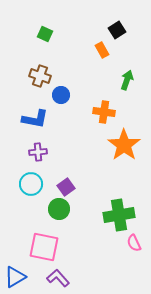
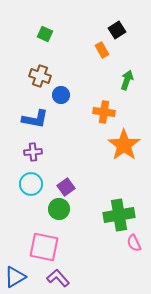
purple cross: moved 5 px left
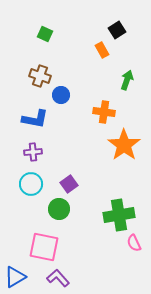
purple square: moved 3 px right, 3 px up
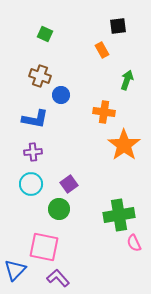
black square: moved 1 px right, 4 px up; rotated 24 degrees clockwise
blue triangle: moved 7 px up; rotated 15 degrees counterclockwise
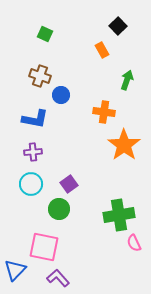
black square: rotated 36 degrees counterclockwise
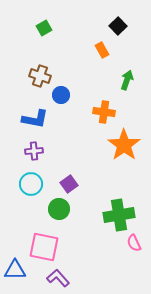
green square: moved 1 px left, 6 px up; rotated 35 degrees clockwise
purple cross: moved 1 px right, 1 px up
blue triangle: rotated 45 degrees clockwise
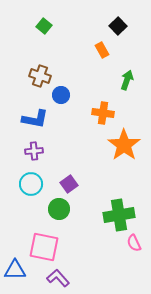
green square: moved 2 px up; rotated 21 degrees counterclockwise
orange cross: moved 1 px left, 1 px down
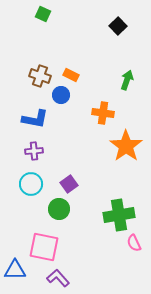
green square: moved 1 px left, 12 px up; rotated 14 degrees counterclockwise
orange rectangle: moved 31 px left, 25 px down; rotated 35 degrees counterclockwise
orange star: moved 2 px right, 1 px down
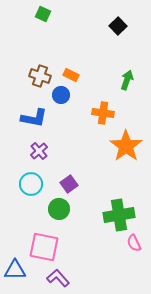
blue L-shape: moved 1 px left, 1 px up
purple cross: moved 5 px right; rotated 36 degrees counterclockwise
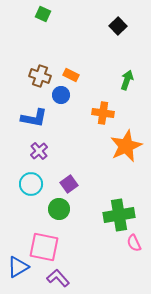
orange star: rotated 12 degrees clockwise
blue triangle: moved 3 px right, 3 px up; rotated 30 degrees counterclockwise
